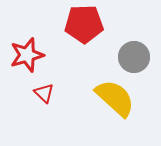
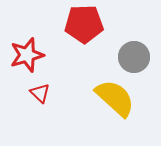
red triangle: moved 4 px left
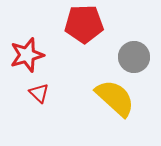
red triangle: moved 1 px left
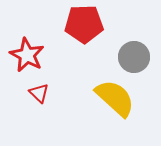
red star: rotated 28 degrees counterclockwise
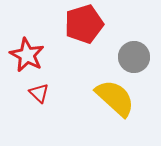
red pentagon: rotated 15 degrees counterclockwise
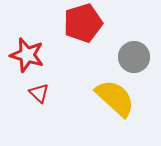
red pentagon: moved 1 px left, 1 px up
red star: rotated 12 degrees counterclockwise
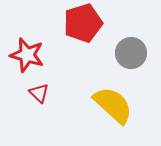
gray circle: moved 3 px left, 4 px up
yellow semicircle: moved 2 px left, 7 px down
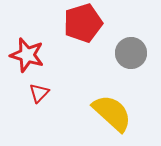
red triangle: rotated 30 degrees clockwise
yellow semicircle: moved 1 px left, 8 px down
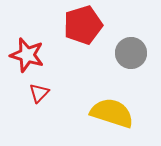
red pentagon: moved 2 px down
yellow semicircle: rotated 24 degrees counterclockwise
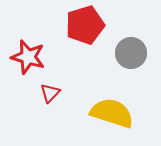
red pentagon: moved 2 px right
red star: moved 1 px right, 2 px down
red triangle: moved 11 px right
